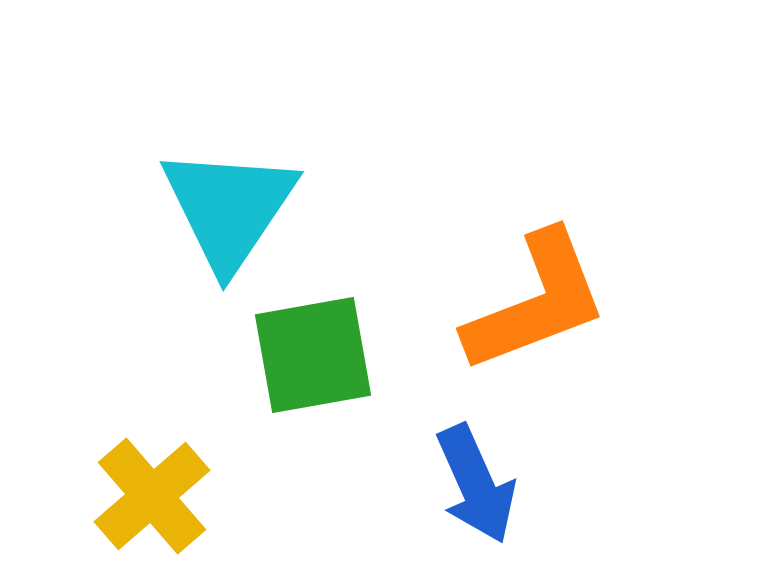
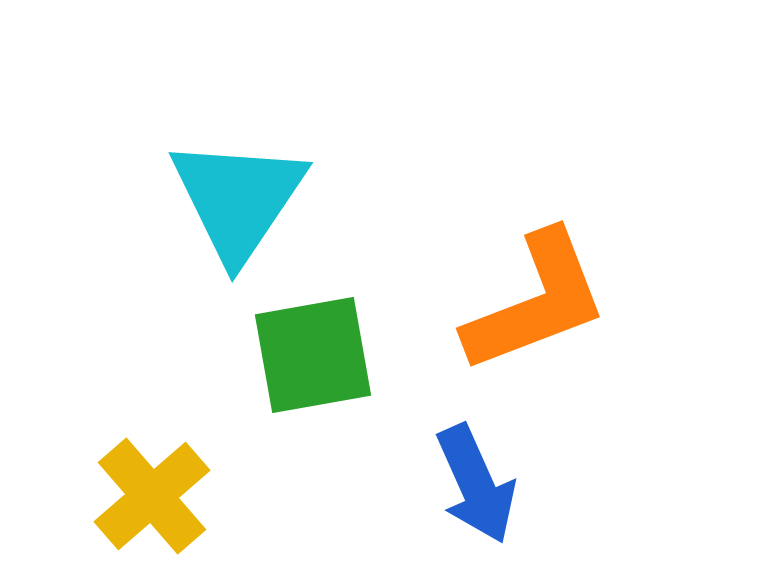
cyan triangle: moved 9 px right, 9 px up
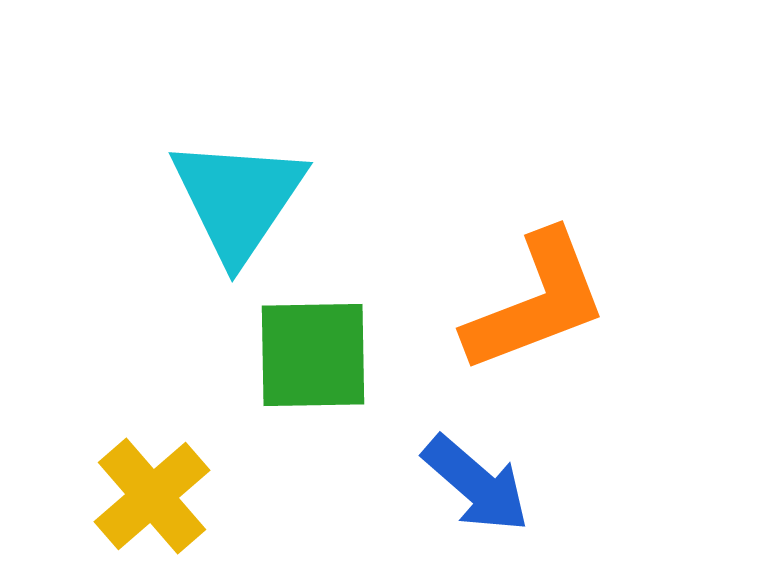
green square: rotated 9 degrees clockwise
blue arrow: rotated 25 degrees counterclockwise
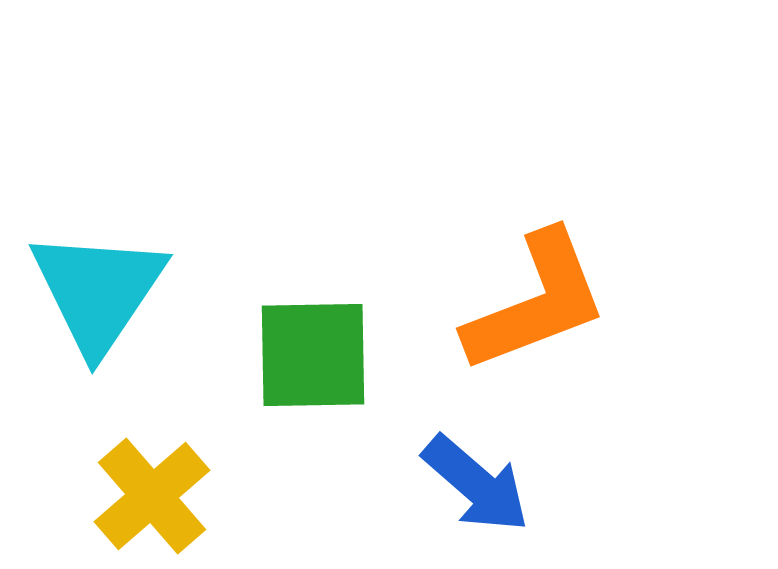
cyan triangle: moved 140 px left, 92 px down
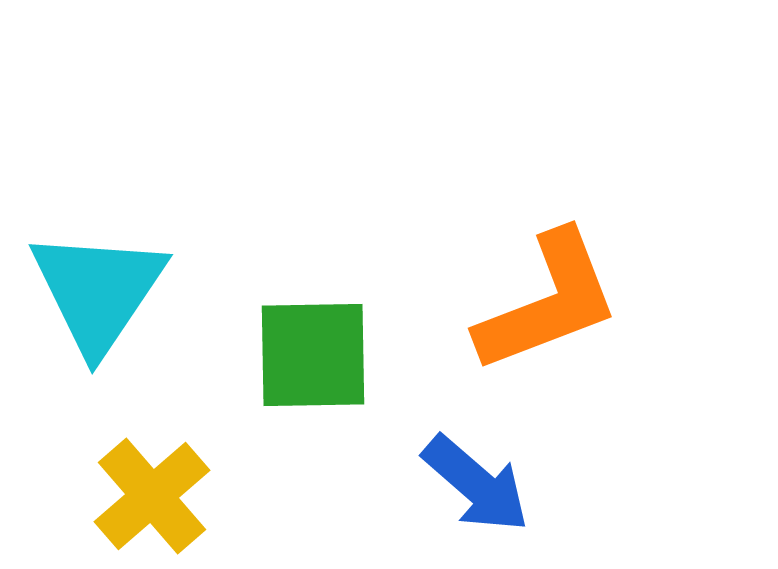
orange L-shape: moved 12 px right
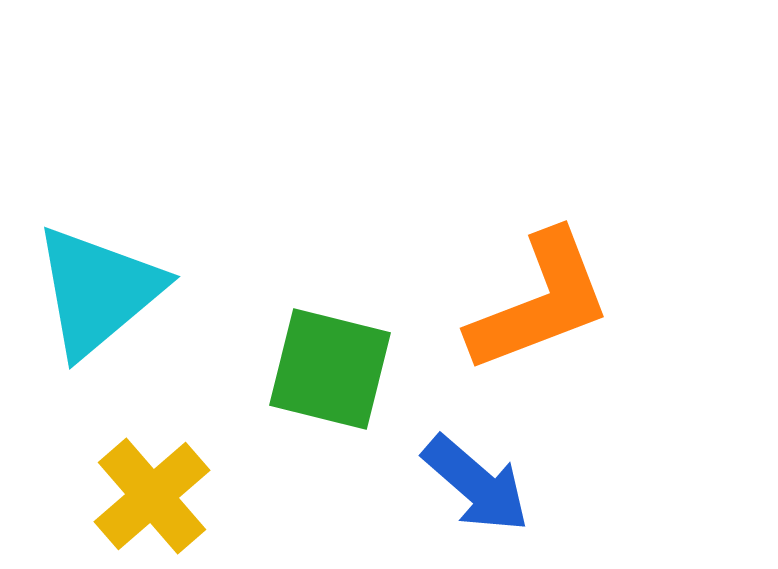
cyan triangle: rotated 16 degrees clockwise
orange L-shape: moved 8 px left
green square: moved 17 px right, 14 px down; rotated 15 degrees clockwise
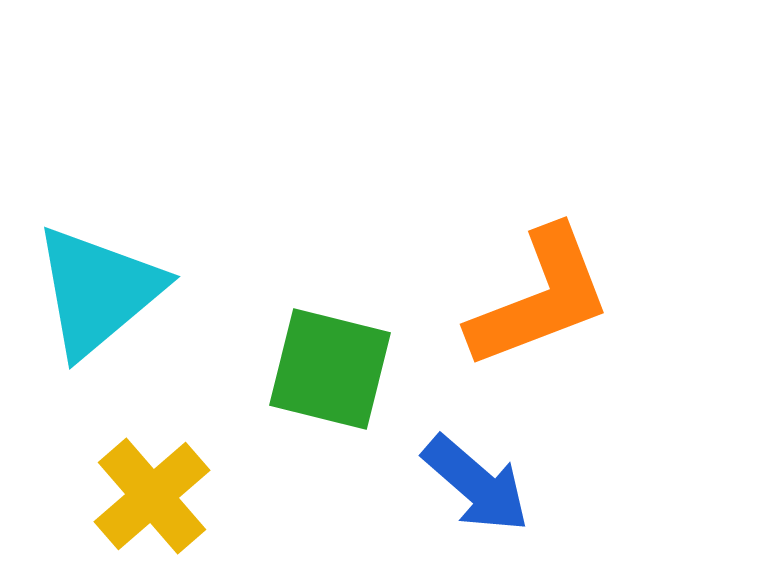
orange L-shape: moved 4 px up
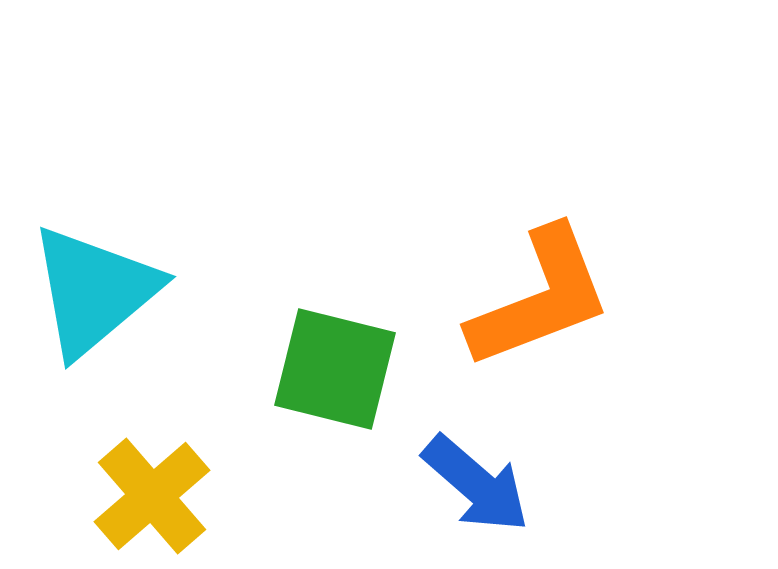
cyan triangle: moved 4 px left
green square: moved 5 px right
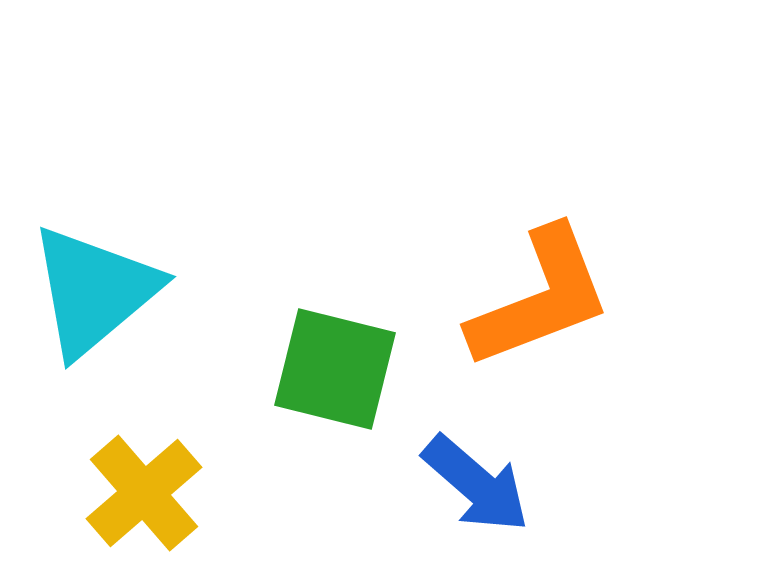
yellow cross: moved 8 px left, 3 px up
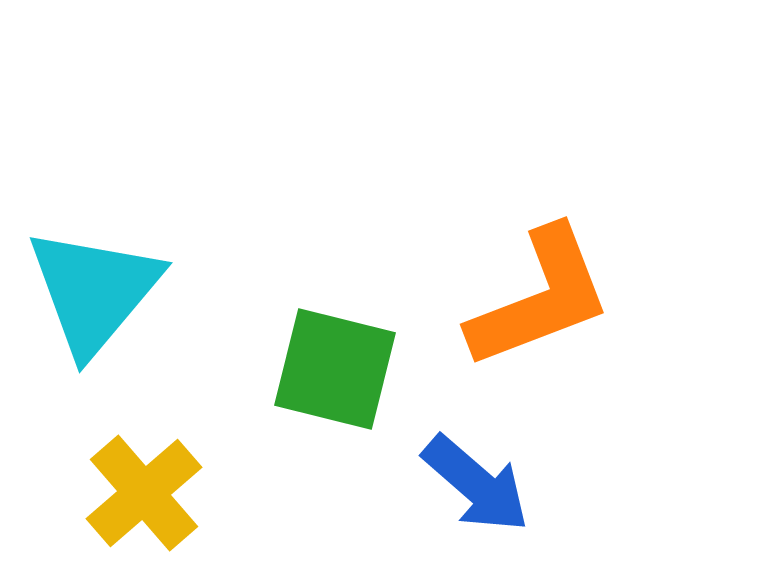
cyan triangle: rotated 10 degrees counterclockwise
